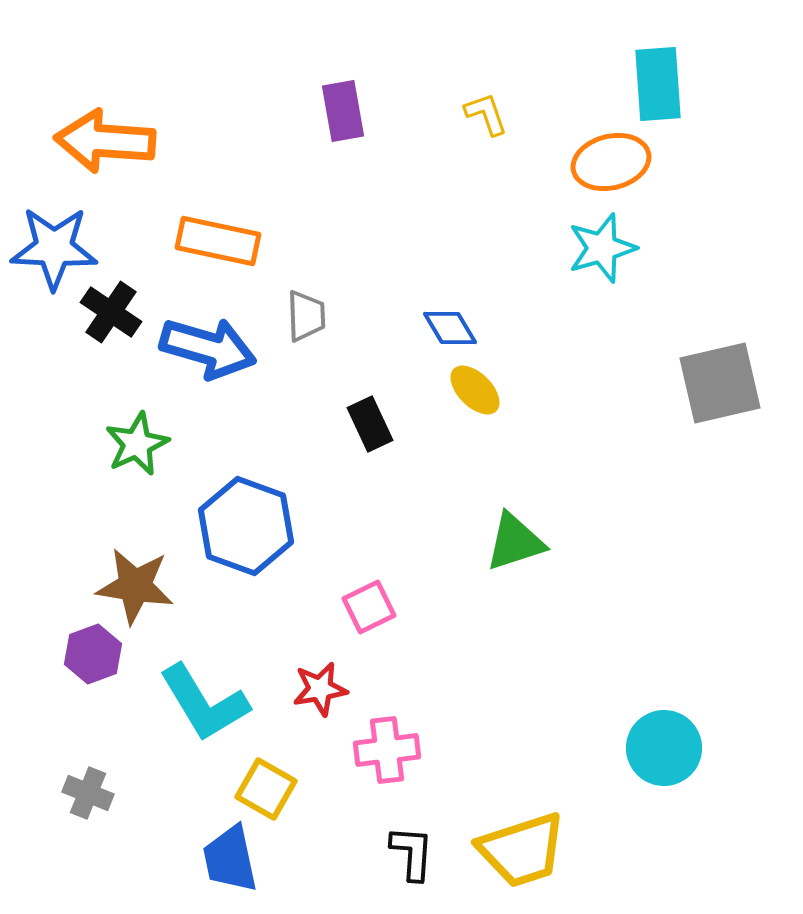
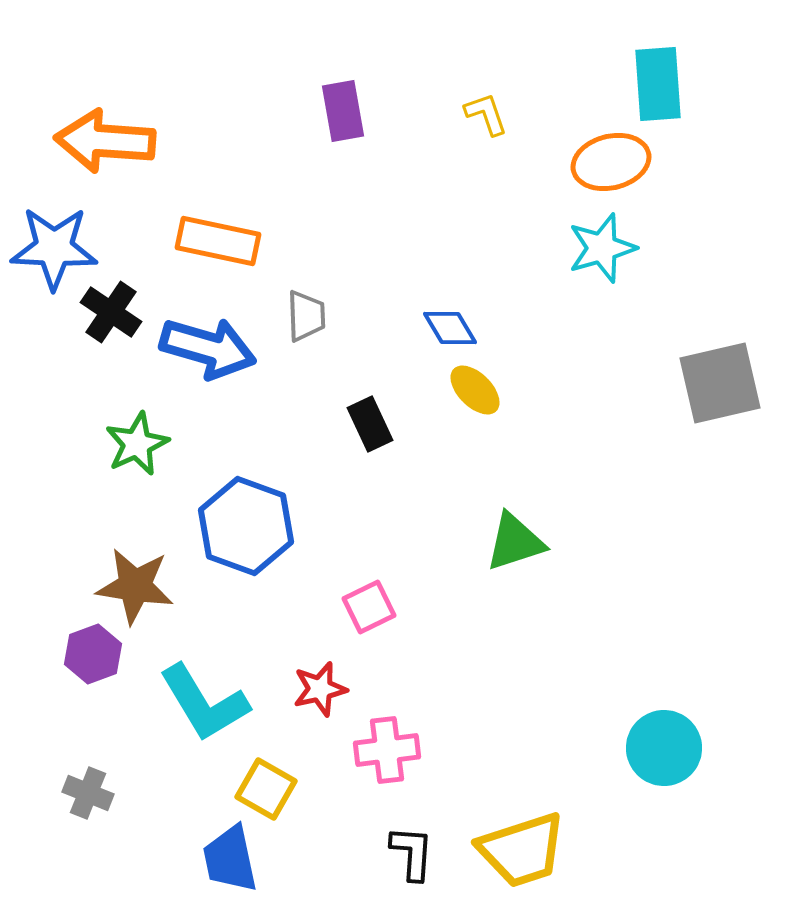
red star: rotated 4 degrees counterclockwise
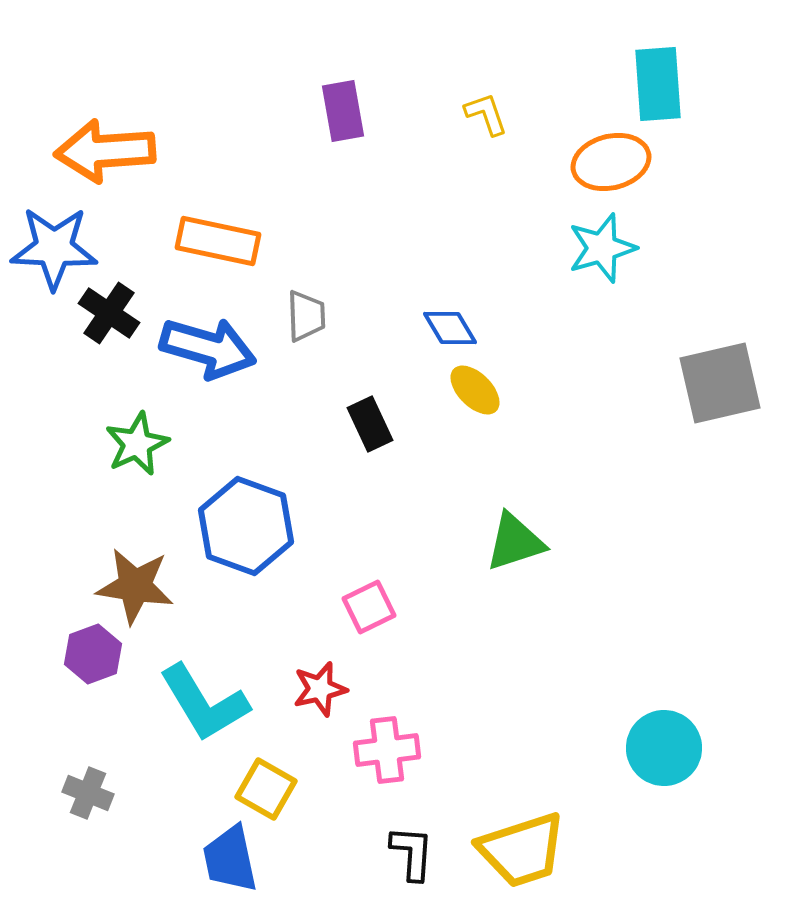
orange arrow: moved 10 px down; rotated 8 degrees counterclockwise
black cross: moved 2 px left, 1 px down
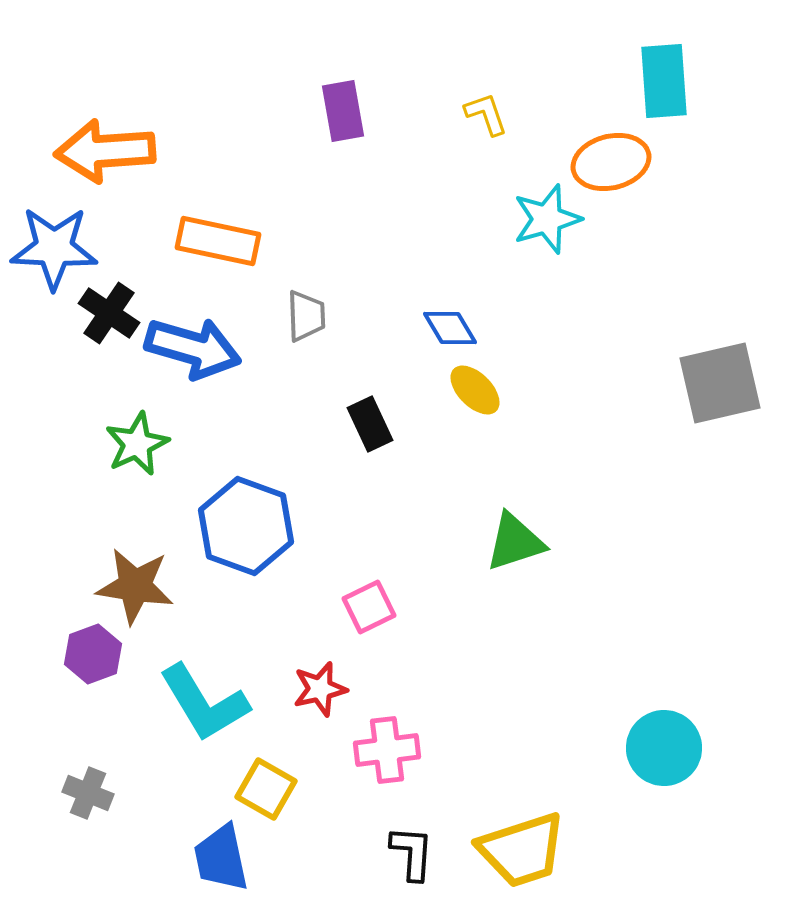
cyan rectangle: moved 6 px right, 3 px up
cyan star: moved 55 px left, 29 px up
blue arrow: moved 15 px left
blue trapezoid: moved 9 px left, 1 px up
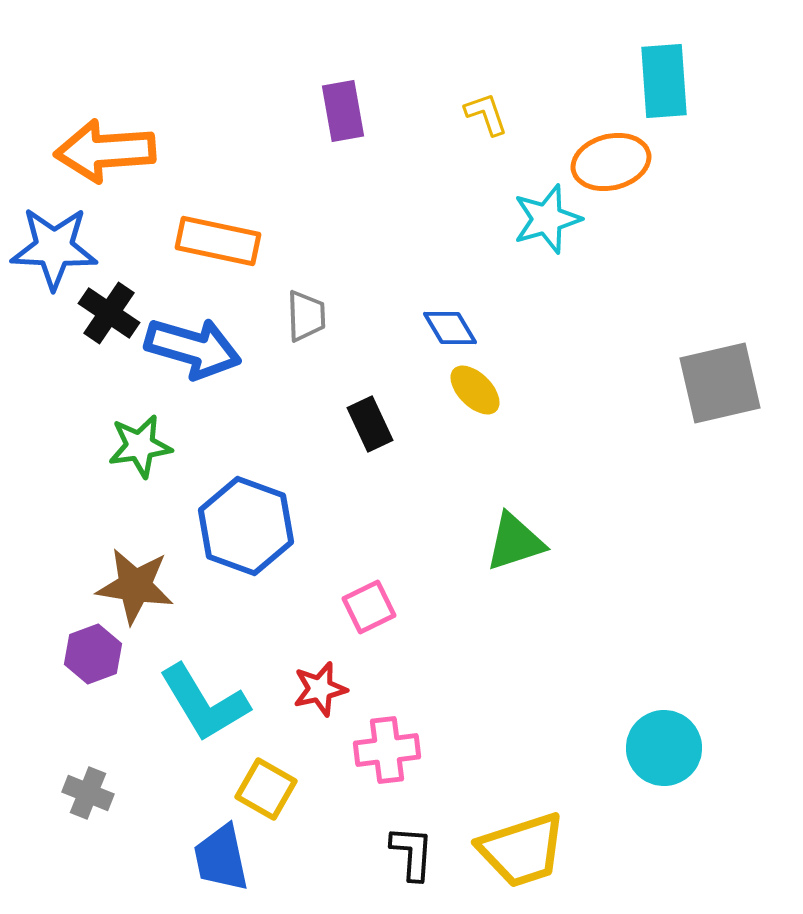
green star: moved 3 px right, 2 px down; rotated 16 degrees clockwise
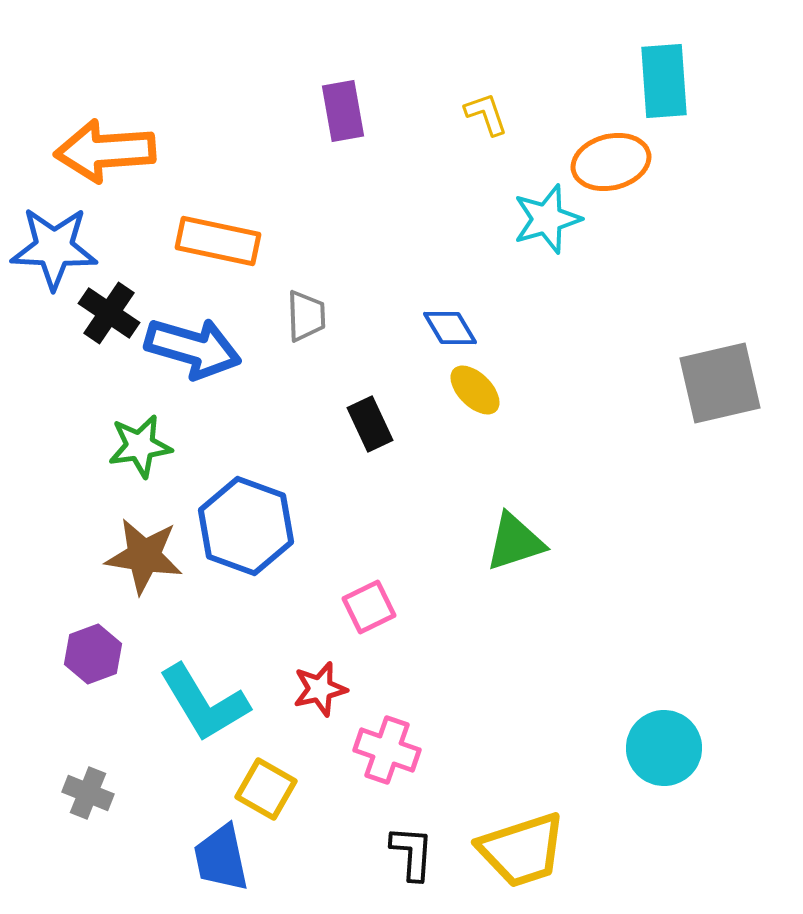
brown star: moved 9 px right, 30 px up
pink cross: rotated 26 degrees clockwise
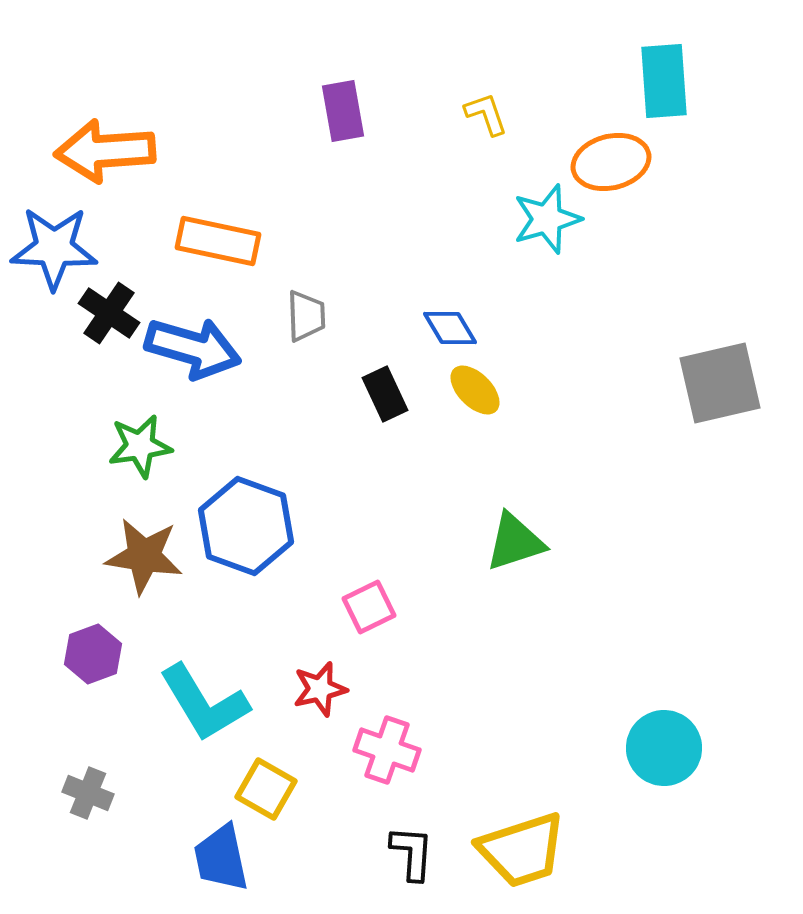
black rectangle: moved 15 px right, 30 px up
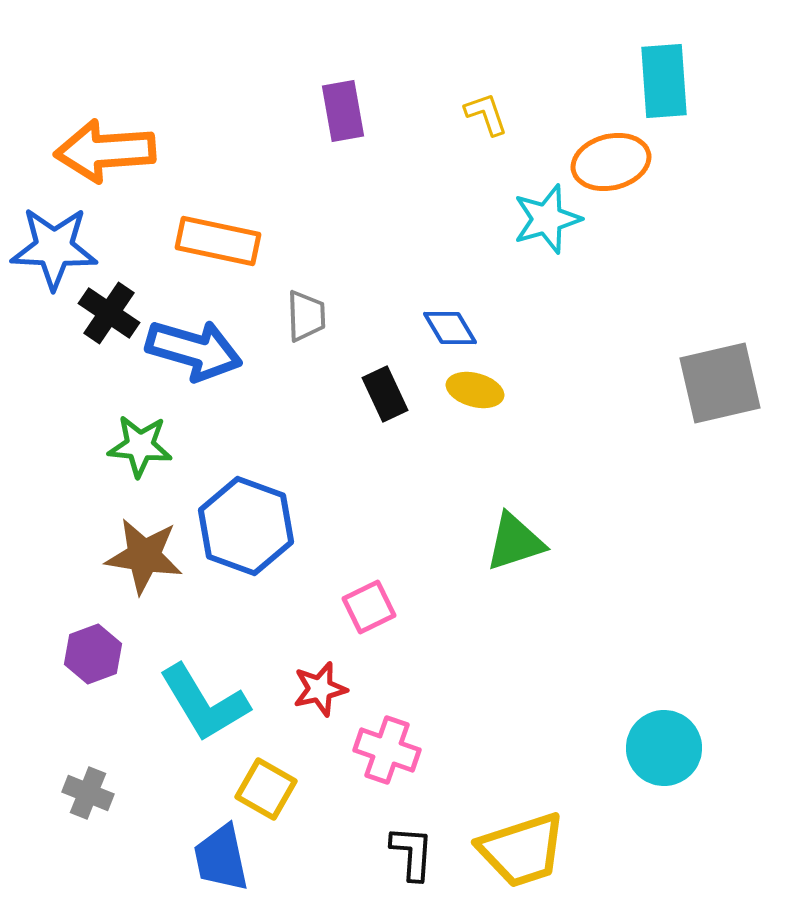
blue arrow: moved 1 px right, 2 px down
yellow ellipse: rotated 30 degrees counterclockwise
green star: rotated 14 degrees clockwise
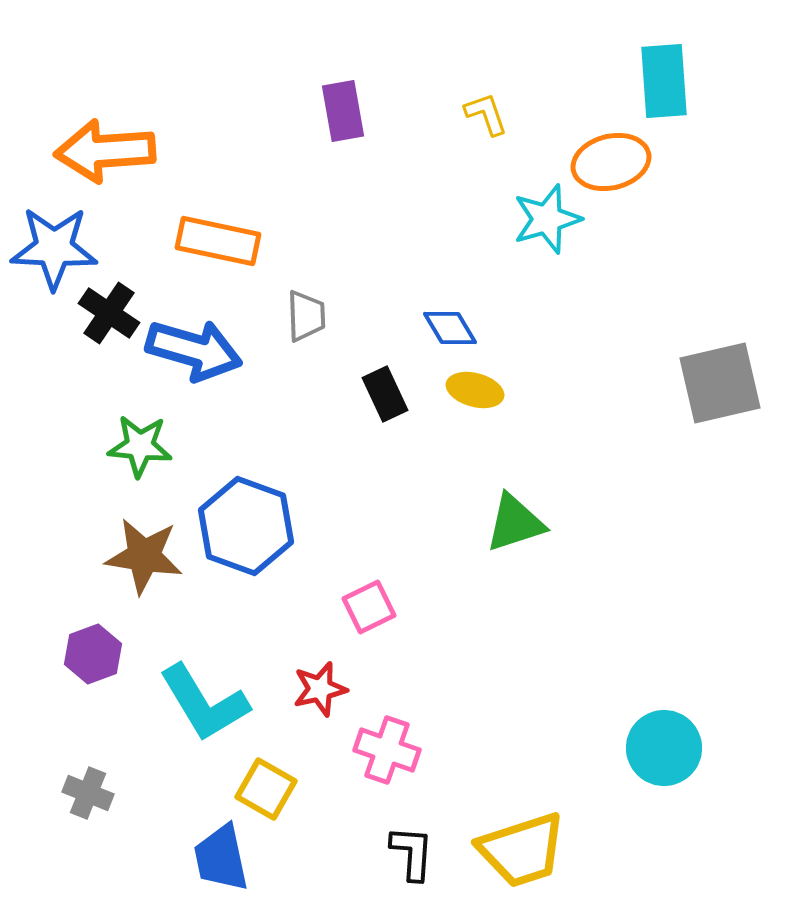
green triangle: moved 19 px up
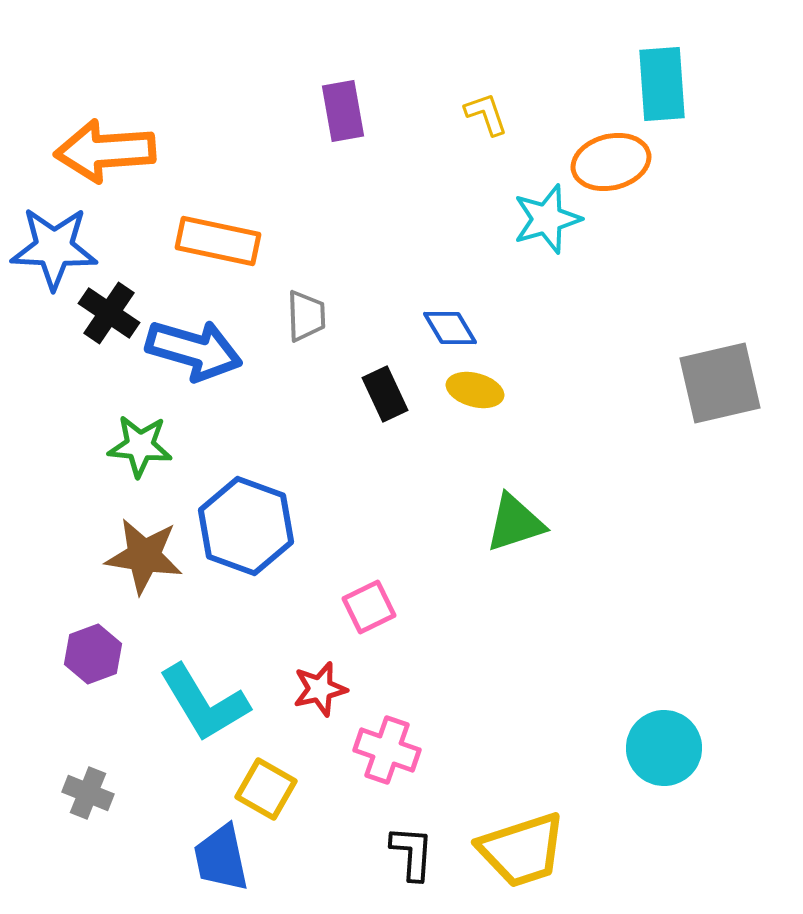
cyan rectangle: moved 2 px left, 3 px down
